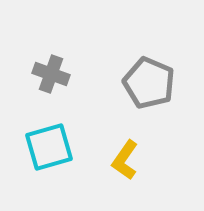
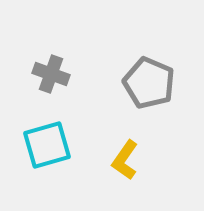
cyan square: moved 2 px left, 2 px up
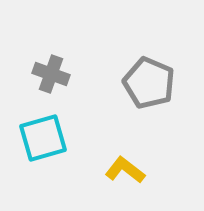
cyan square: moved 4 px left, 7 px up
yellow L-shape: moved 10 px down; rotated 93 degrees clockwise
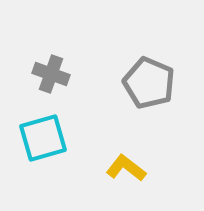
yellow L-shape: moved 1 px right, 2 px up
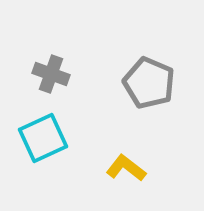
cyan square: rotated 9 degrees counterclockwise
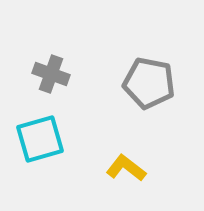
gray pentagon: rotated 12 degrees counterclockwise
cyan square: moved 3 px left, 1 px down; rotated 9 degrees clockwise
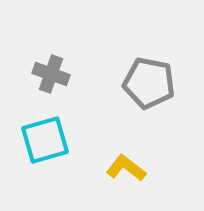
cyan square: moved 5 px right, 1 px down
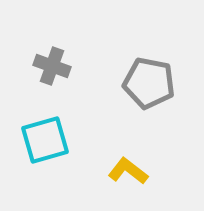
gray cross: moved 1 px right, 8 px up
yellow L-shape: moved 2 px right, 3 px down
